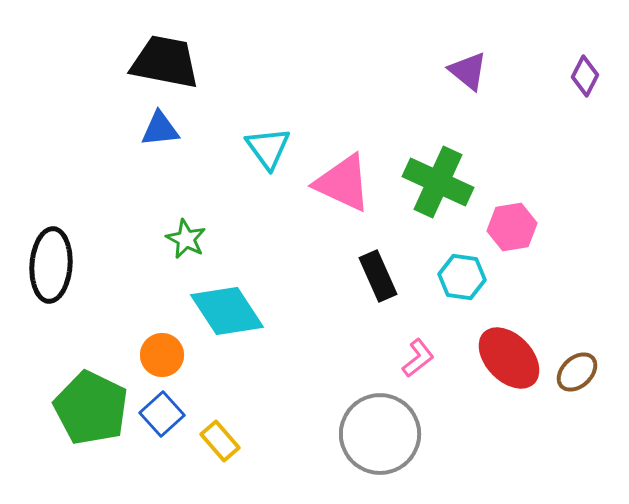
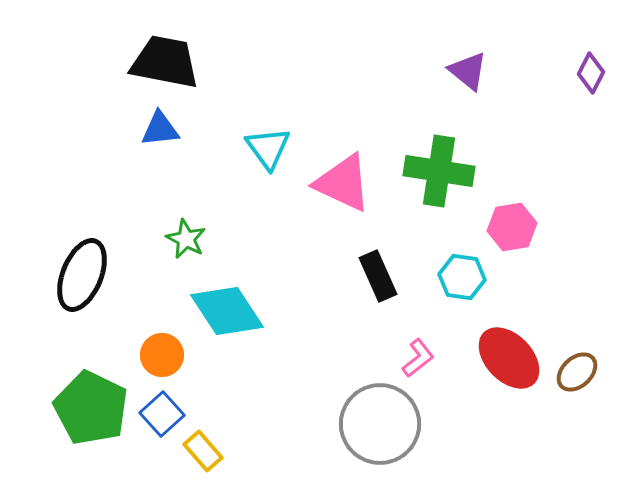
purple diamond: moved 6 px right, 3 px up
green cross: moved 1 px right, 11 px up; rotated 16 degrees counterclockwise
black ellipse: moved 31 px right, 10 px down; rotated 18 degrees clockwise
gray circle: moved 10 px up
yellow rectangle: moved 17 px left, 10 px down
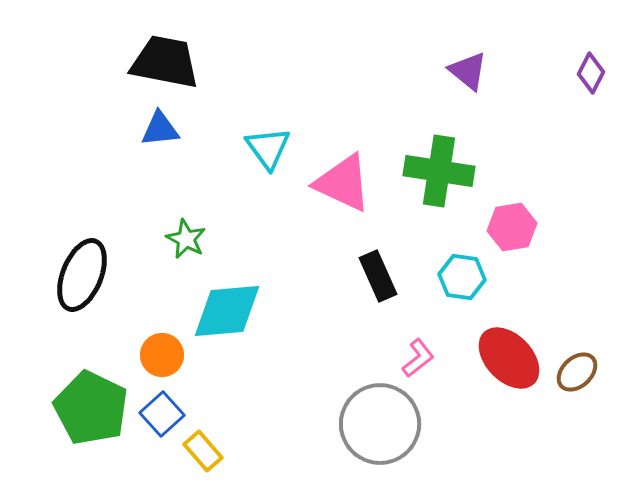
cyan diamond: rotated 62 degrees counterclockwise
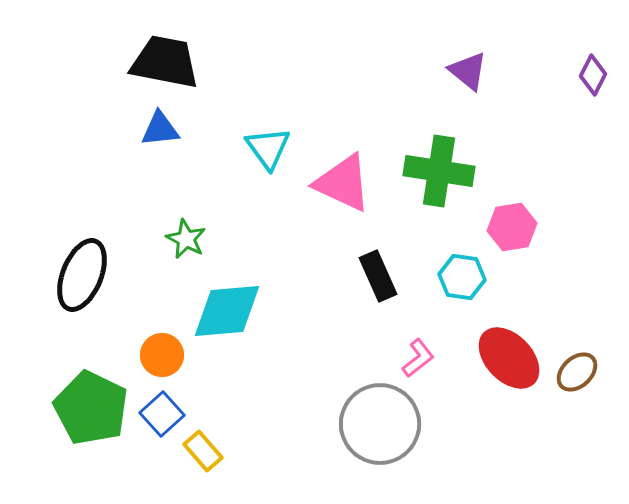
purple diamond: moved 2 px right, 2 px down
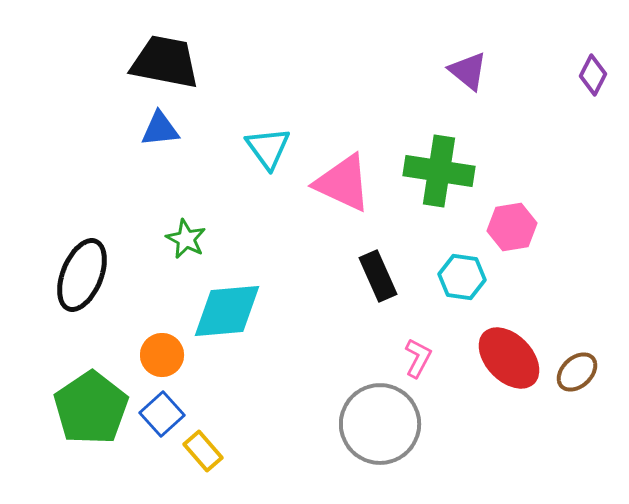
pink L-shape: rotated 24 degrees counterclockwise
green pentagon: rotated 12 degrees clockwise
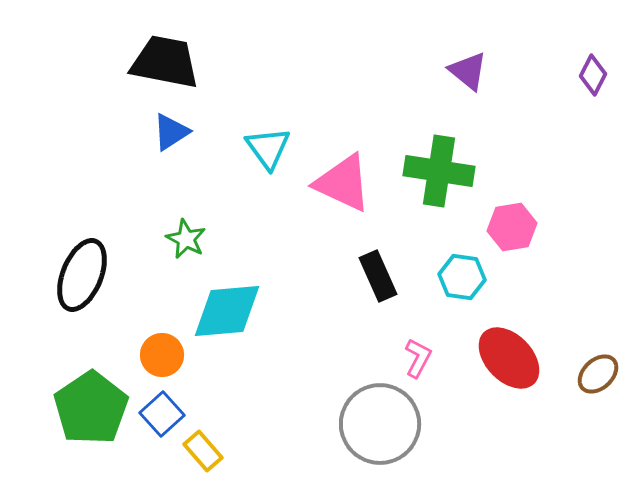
blue triangle: moved 11 px right, 3 px down; rotated 27 degrees counterclockwise
brown ellipse: moved 21 px right, 2 px down
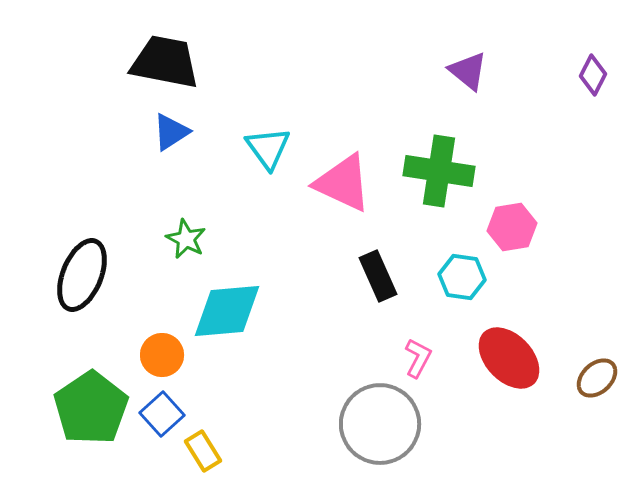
brown ellipse: moved 1 px left, 4 px down
yellow rectangle: rotated 9 degrees clockwise
